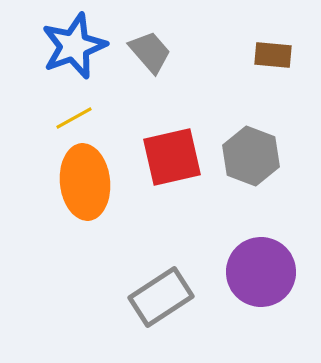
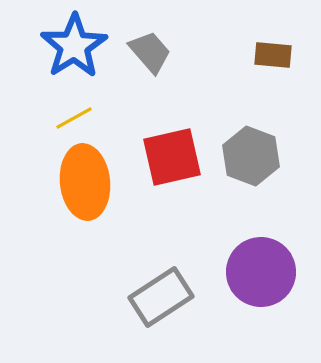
blue star: rotated 12 degrees counterclockwise
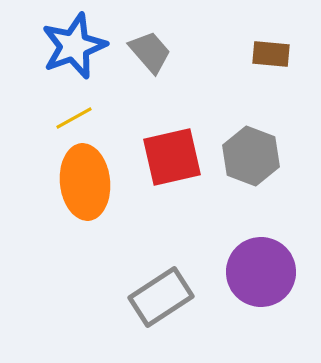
blue star: rotated 12 degrees clockwise
brown rectangle: moved 2 px left, 1 px up
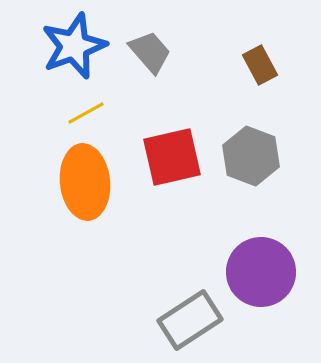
brown rectangle: moved 11 px left, 11 px down; rotated 57 degrees clockwise
yellow line: moved 12 px right, 5 px up
gray rectangle: moved 29 px right, 23 px down
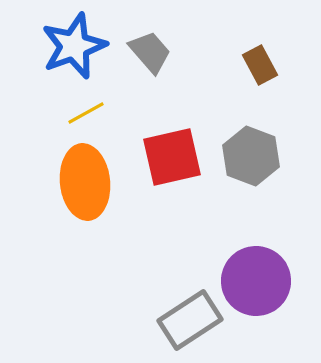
purple circle: moved 5 px left, 9 px down
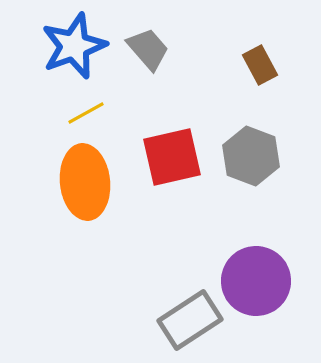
gray trapezoid: moved 2 px left, 3 px up
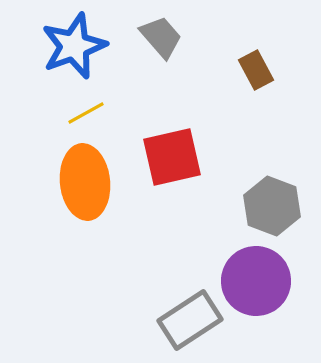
gray trapezoid: moved 13 px right, 12 px up
brown rectangle: moved 4 px left, 5 px down
gray hexagon: moved 21 px right, 50 px down
